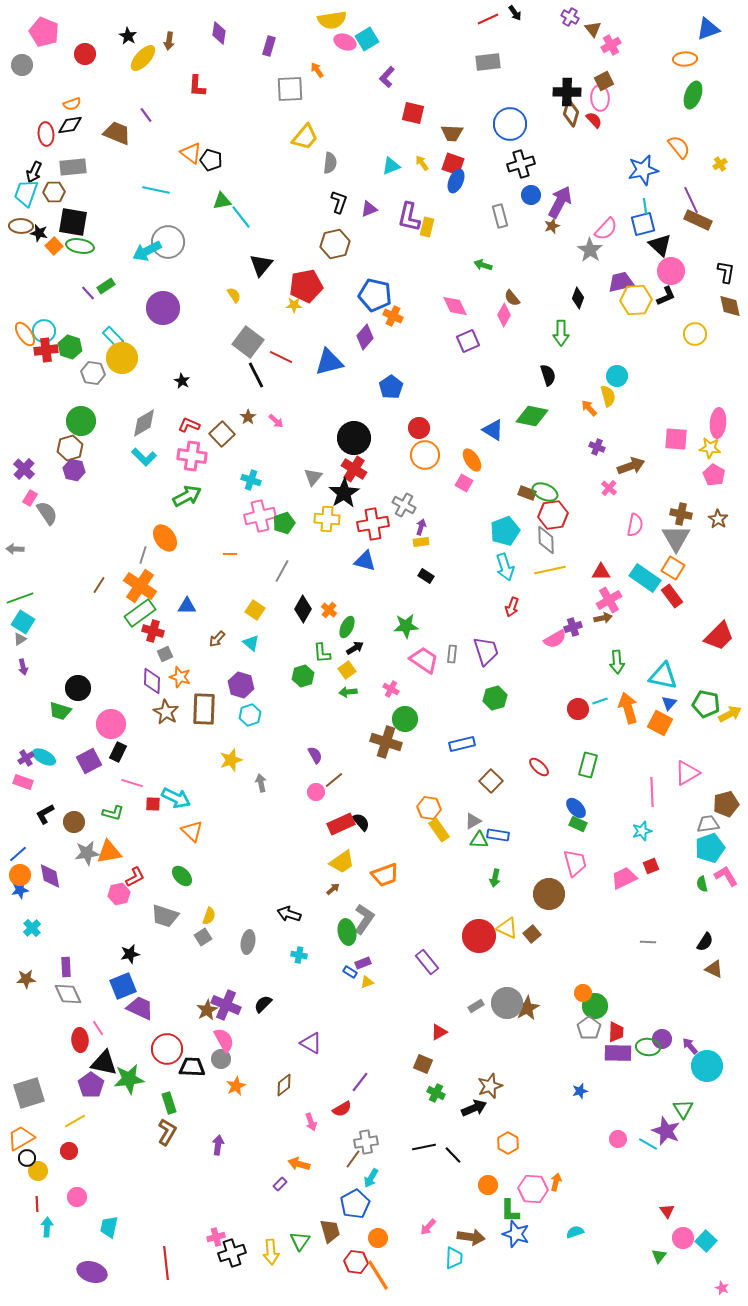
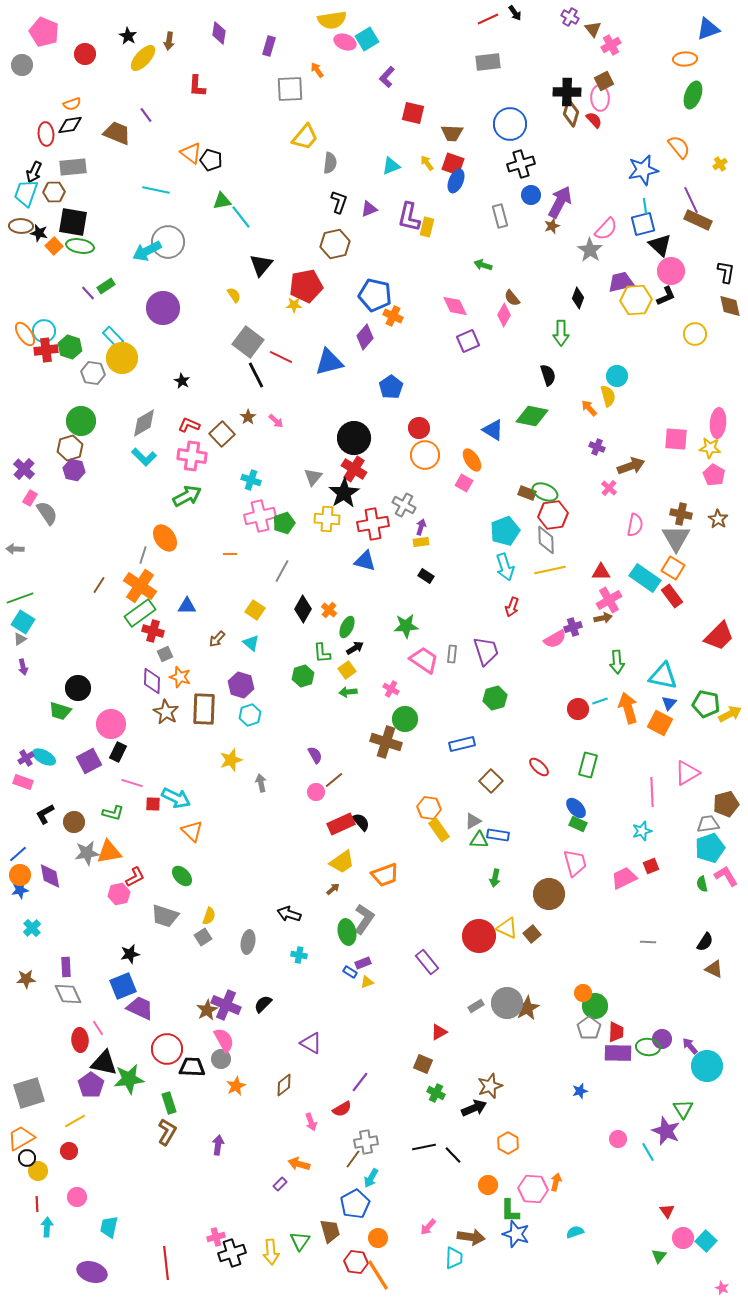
yellow arrow at (422, 163): moved 5 px right
cyan line at (648, 1144): moved 8 px down; rotated 30 degrees clockwise
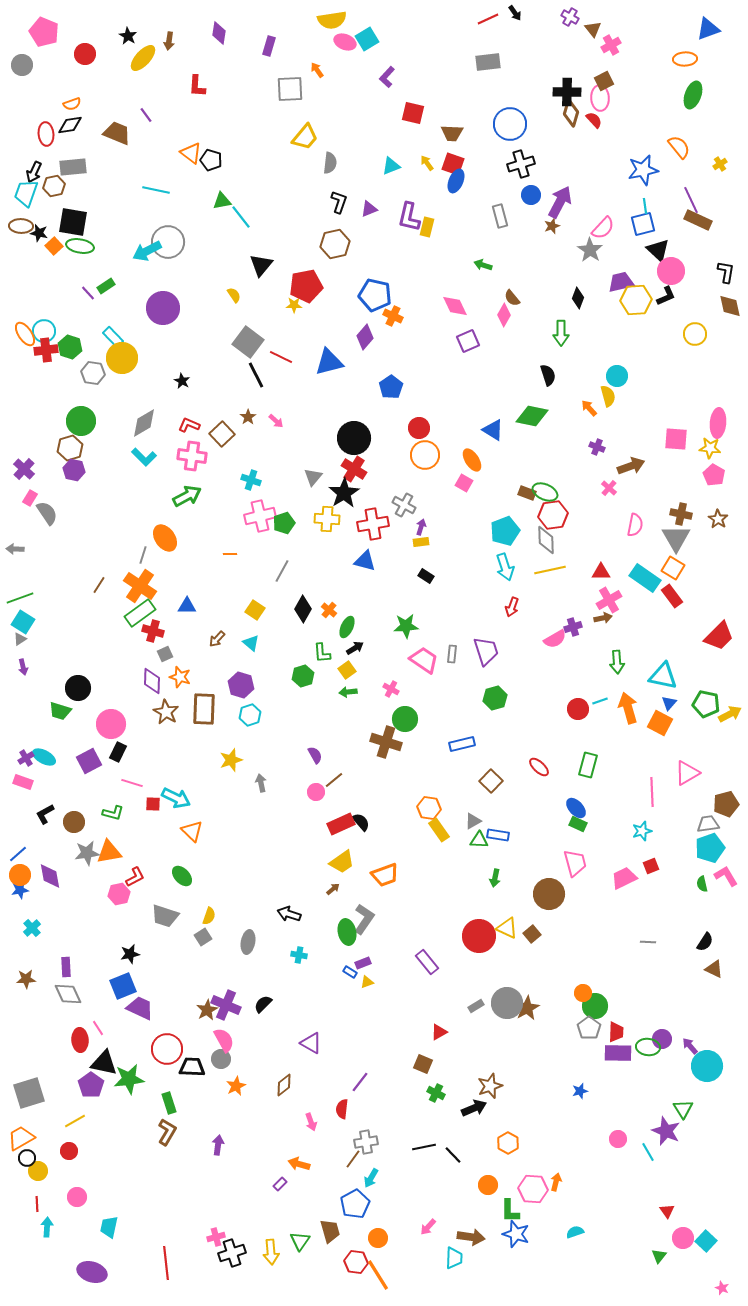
brown hexagon at (54, 192): moved 6 px up; rotated 10 degrees counterclockwise
pink semicircle at (606, 229): moved 3 px left, 1 px up
black triangle at (660, 245): moved 2 px left, 5 px down
red semicircle at (342, 1109): rotated 126 degrees clockwise
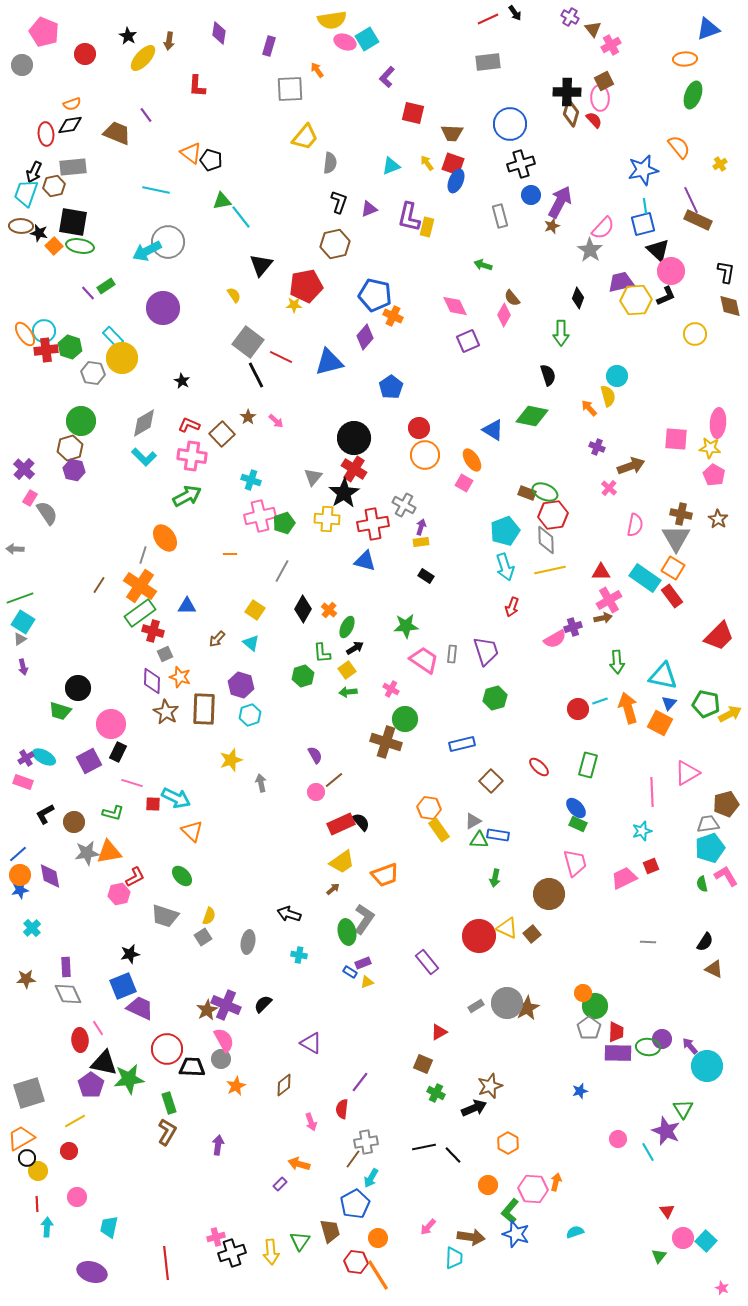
green L-shape at (510, 1211): rotated 40 degrees clockwise
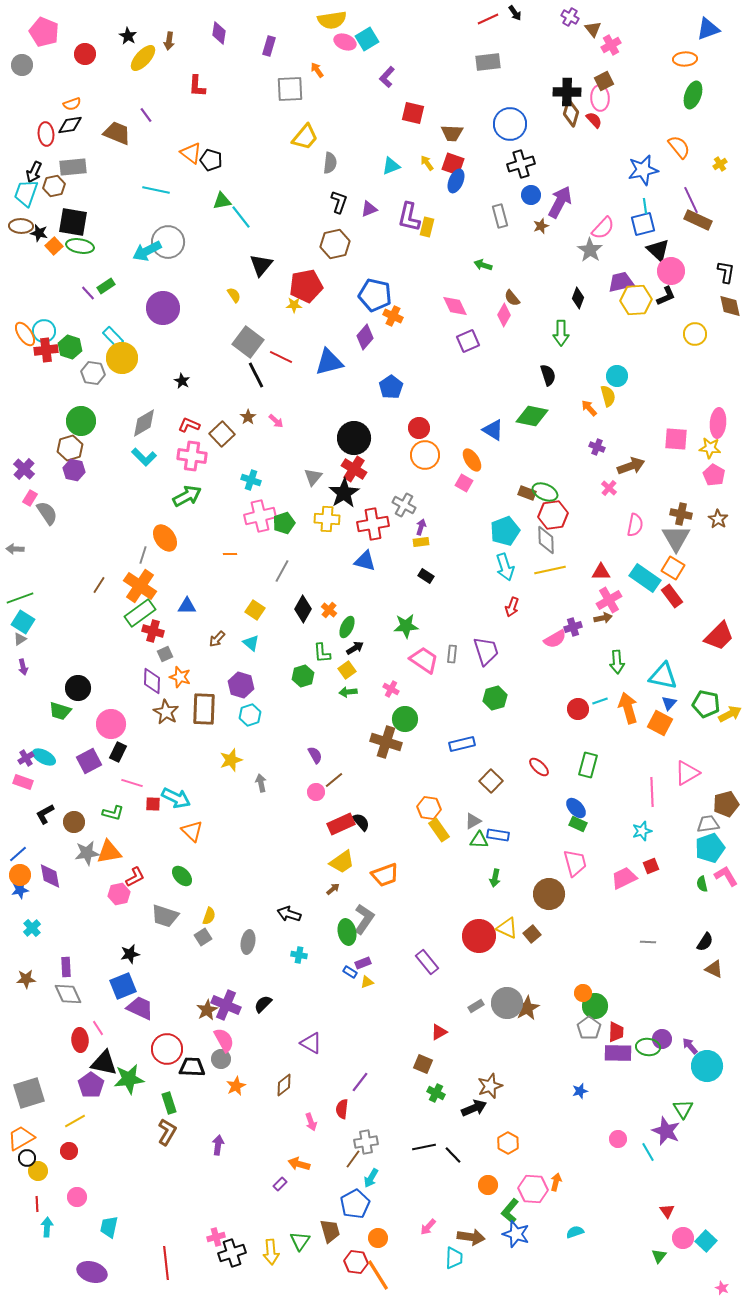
brown star at (552, 226): moved 11 px left
